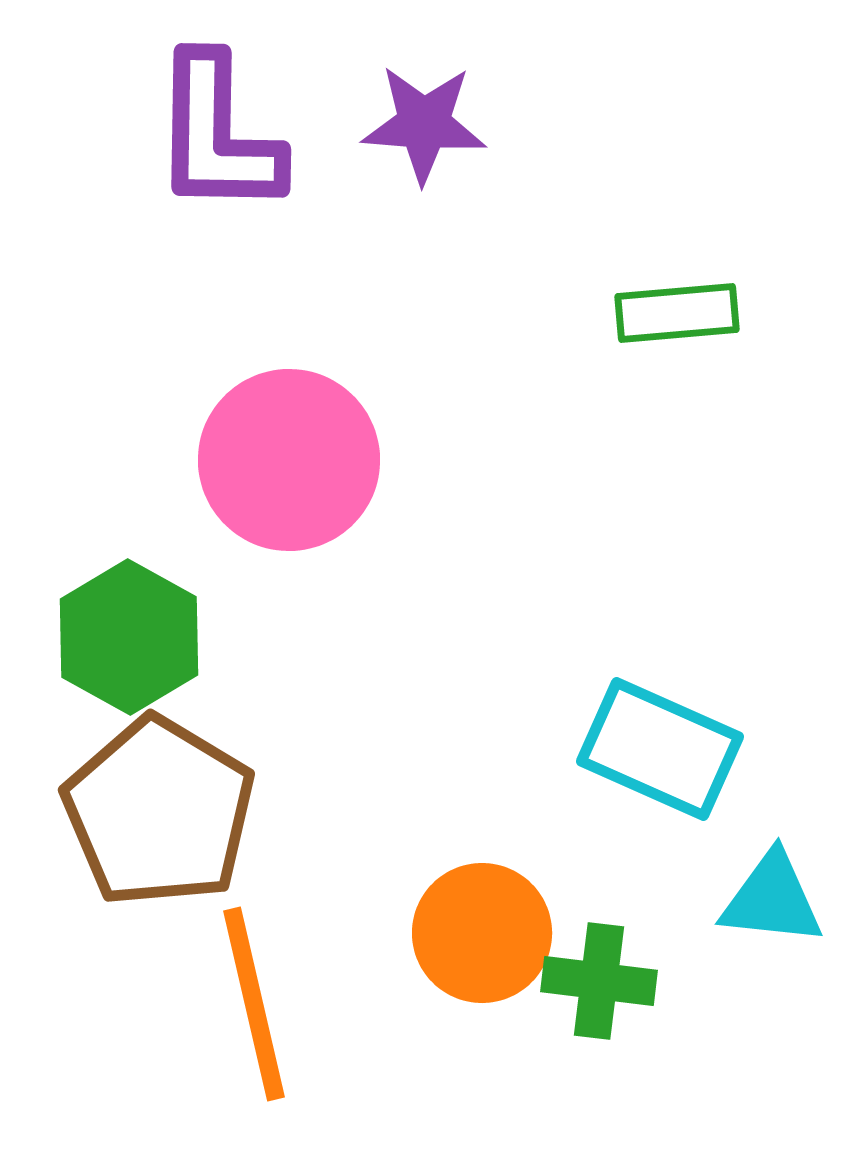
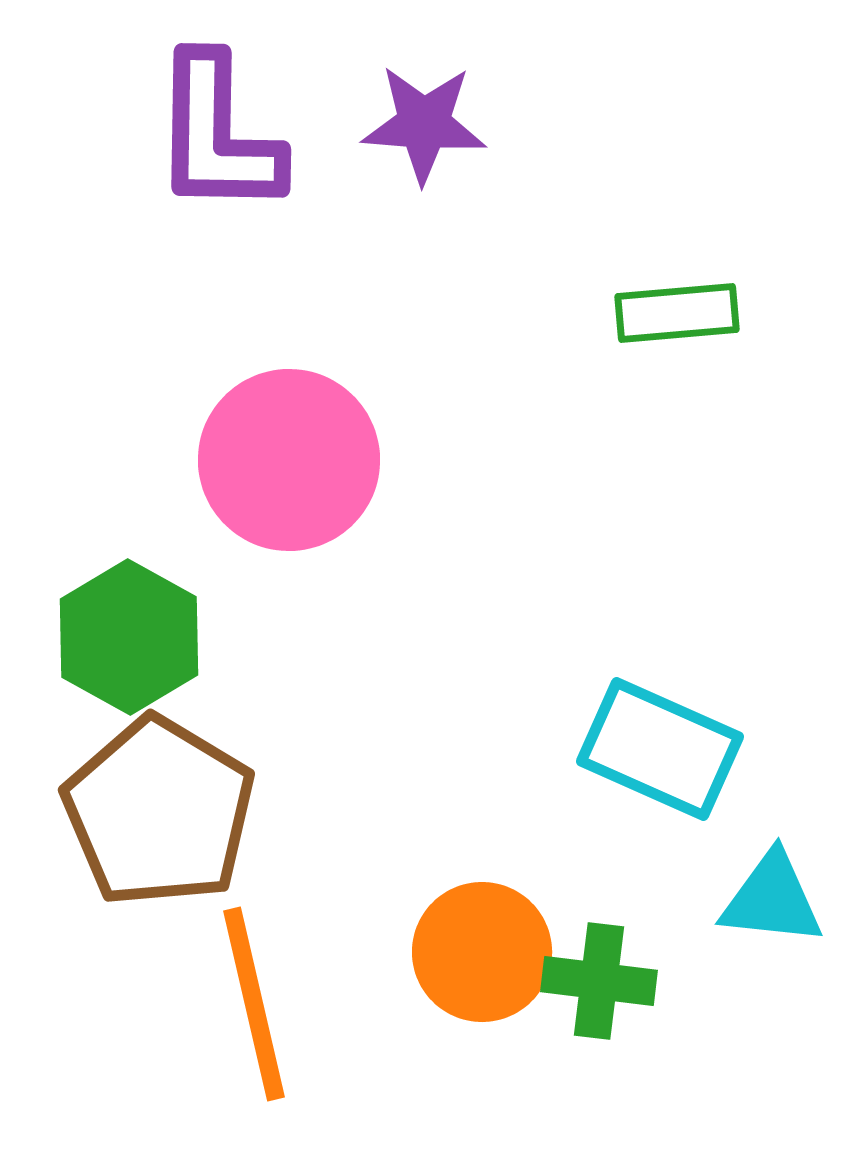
orange circle: moved 19 px down
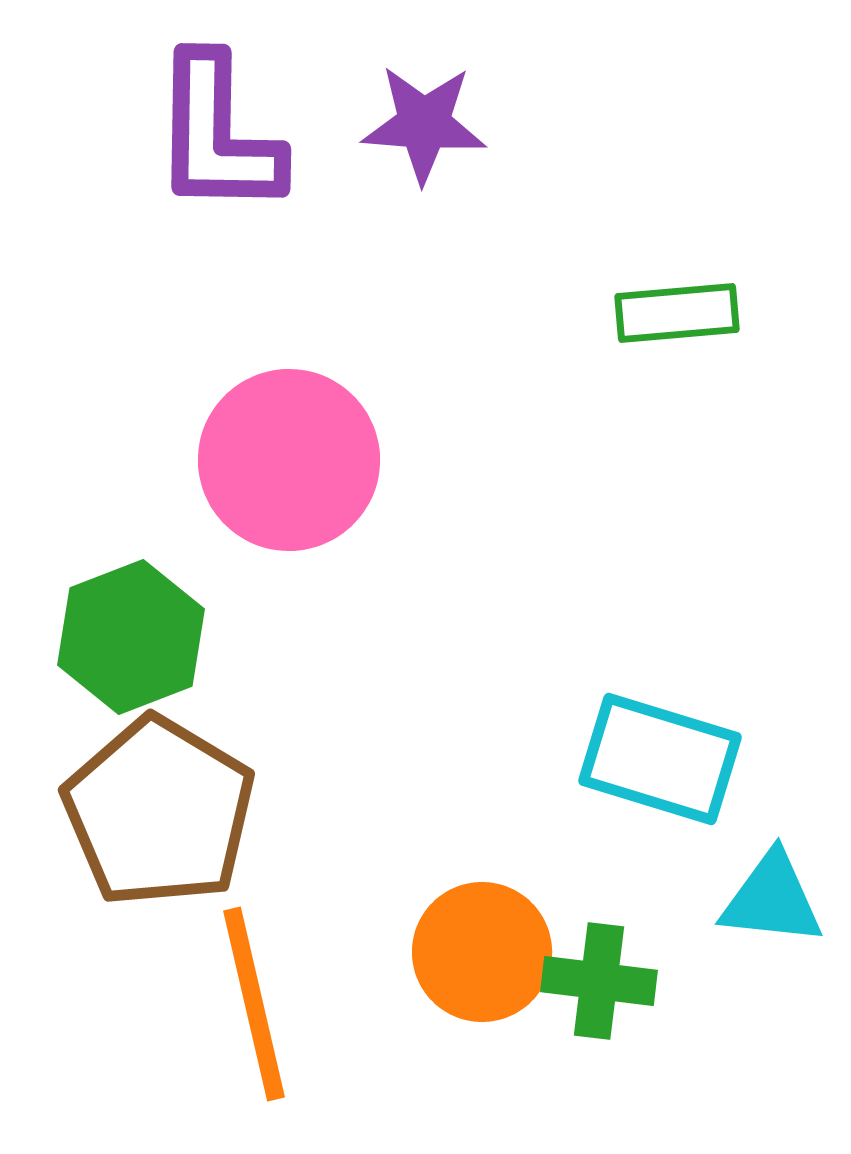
green hexagon: moved 2 px right; rotated 10 degrees clockwise
cyan rectangle: moved 10 px down; rotated 7 degrees counterclockwise
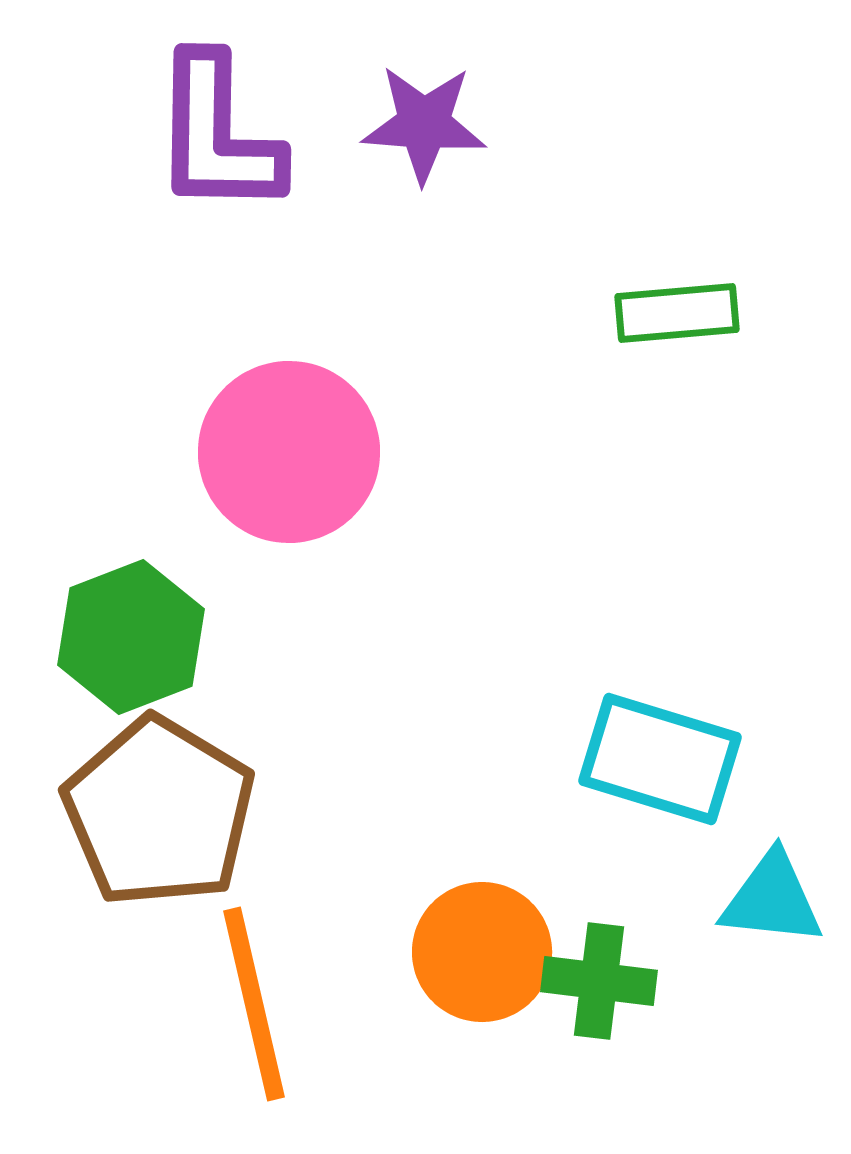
pink circle: moved 8 px up
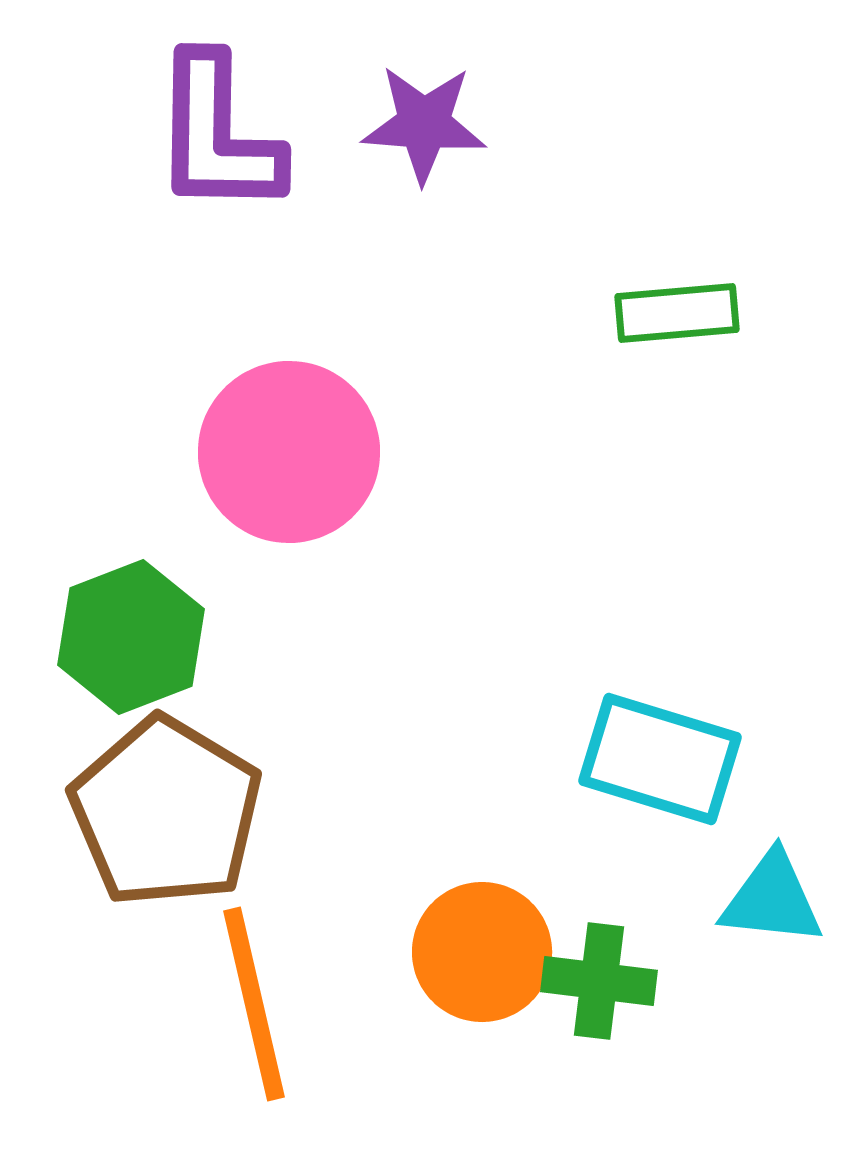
brown pentagon: moved 7 px right
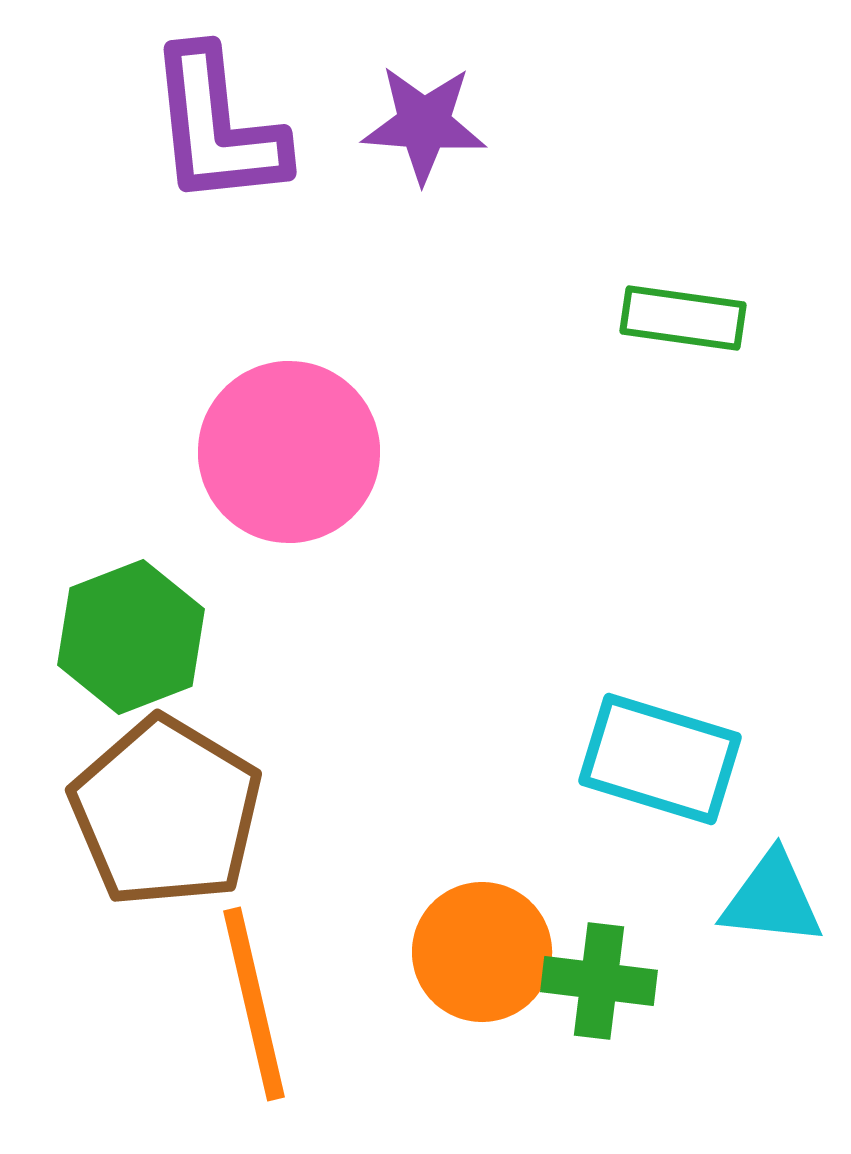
purple L-shape: moved 8 px up; rotated 7 degrees counterclockwise
green rectangle: moved 6 px right, 5 px down; rotated 13 degrees clockwise
